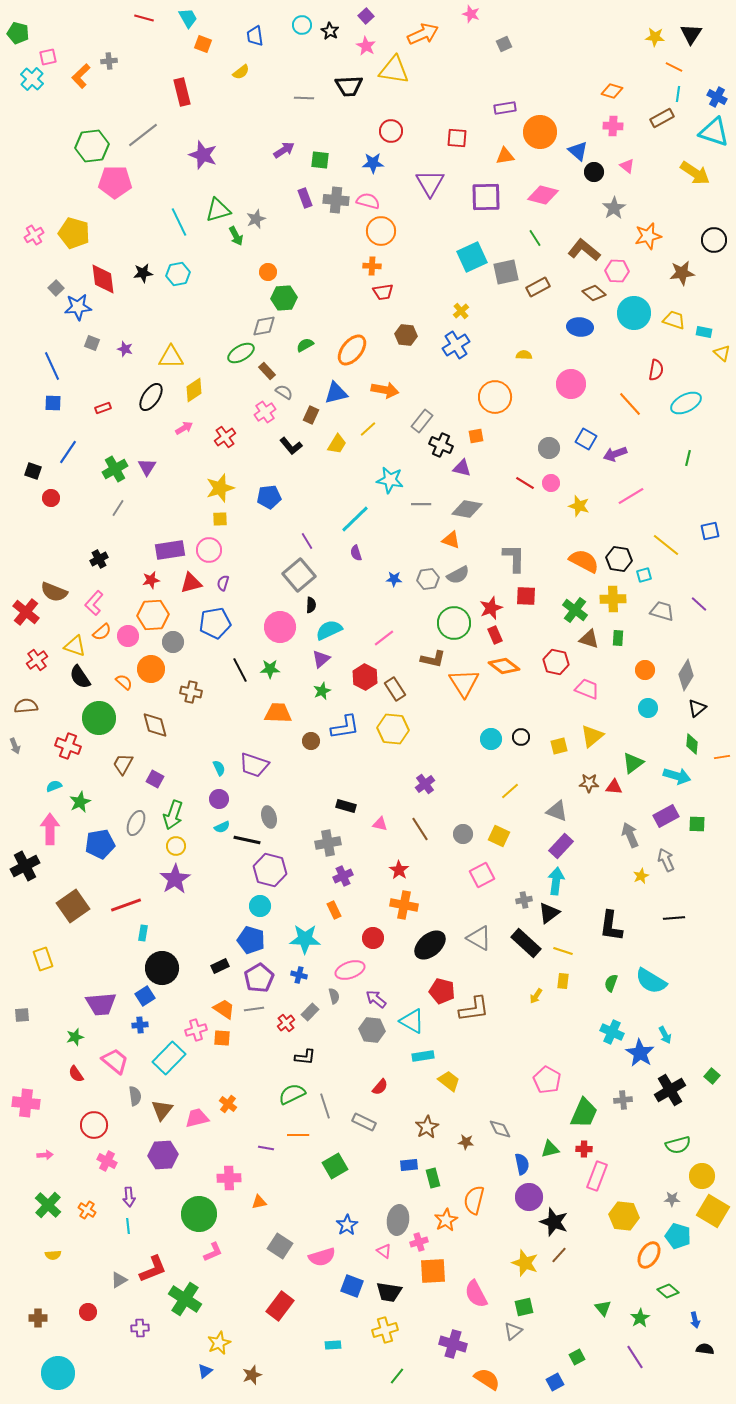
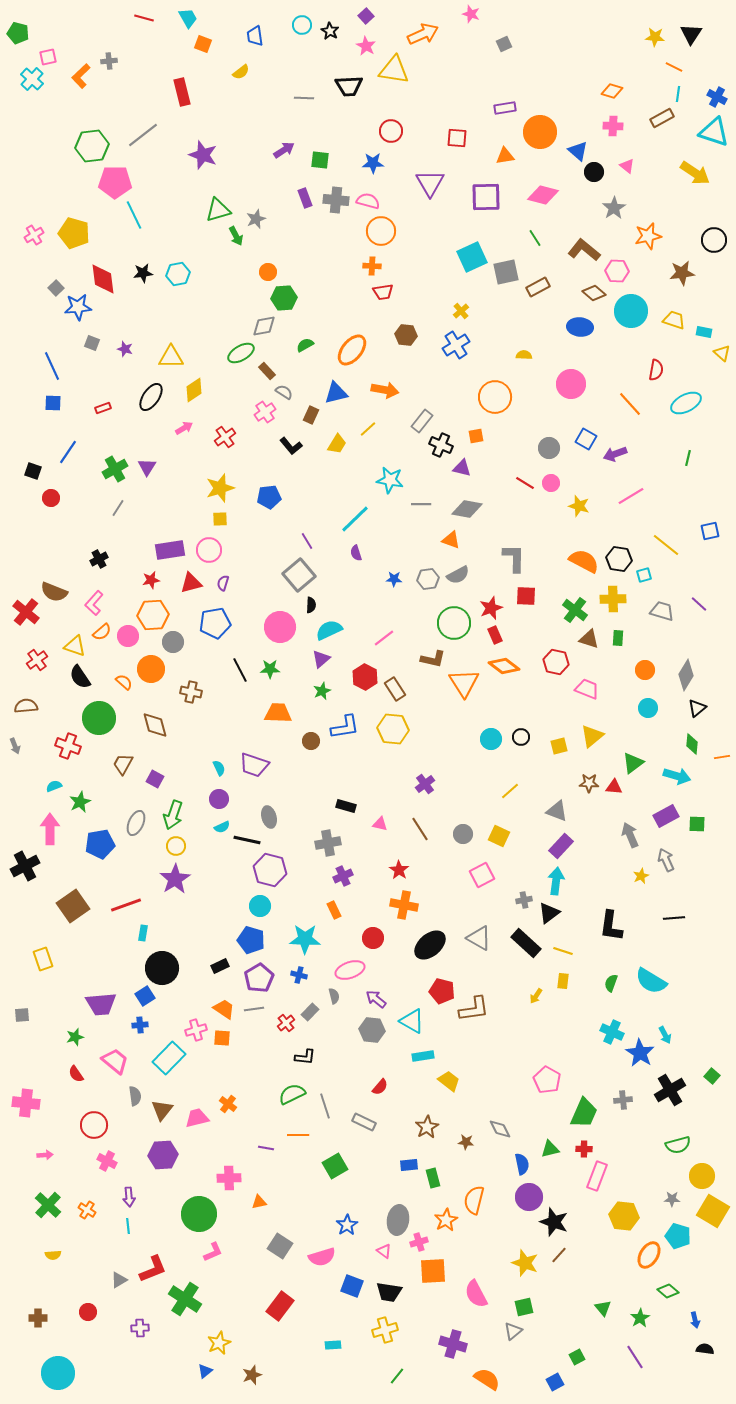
cyan line at (179, 222): moved 45 px left, 7 px up
cyan circle at (634, 313): moved 3 px left, 2 px up
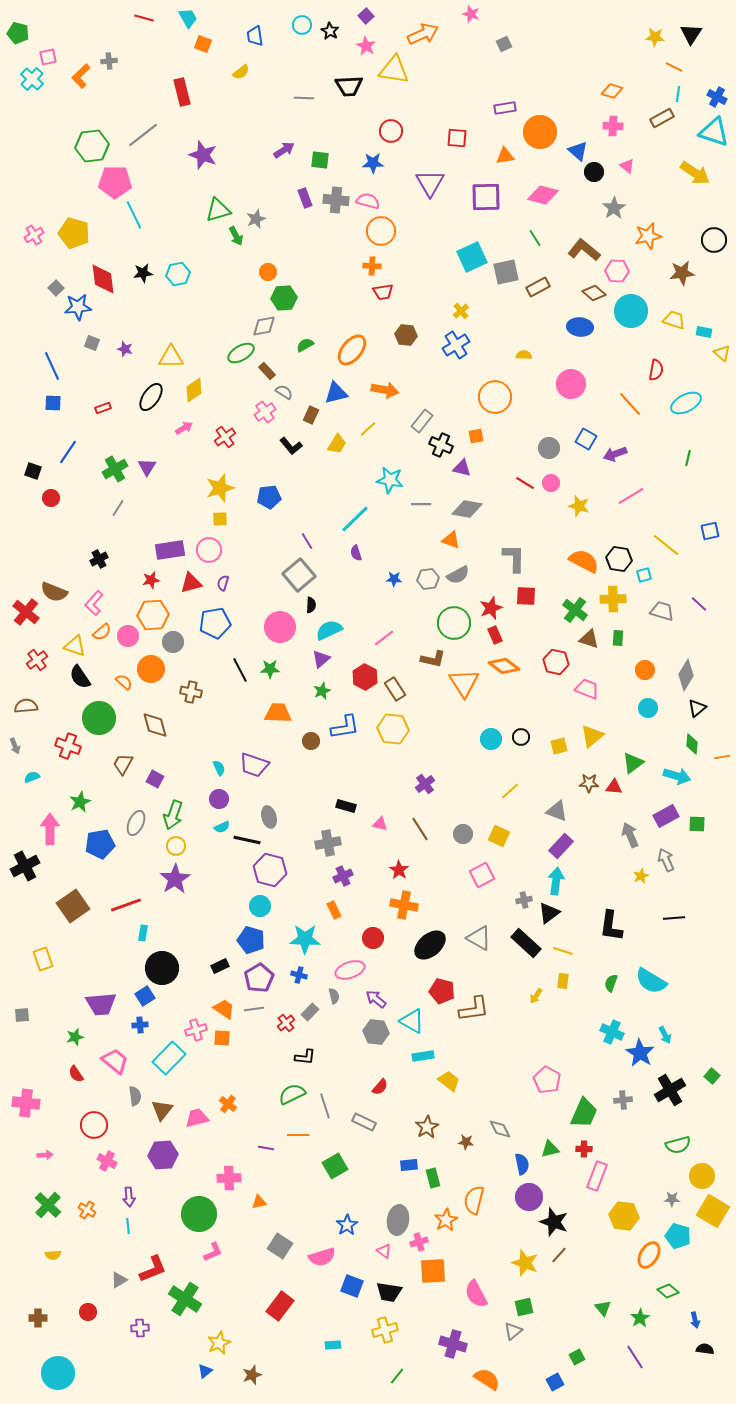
cyan semicircle at (54, 786): moved 22 px left, 9 px up
gray hexagon at (372, 1030): moved 4 px right, 2 px down
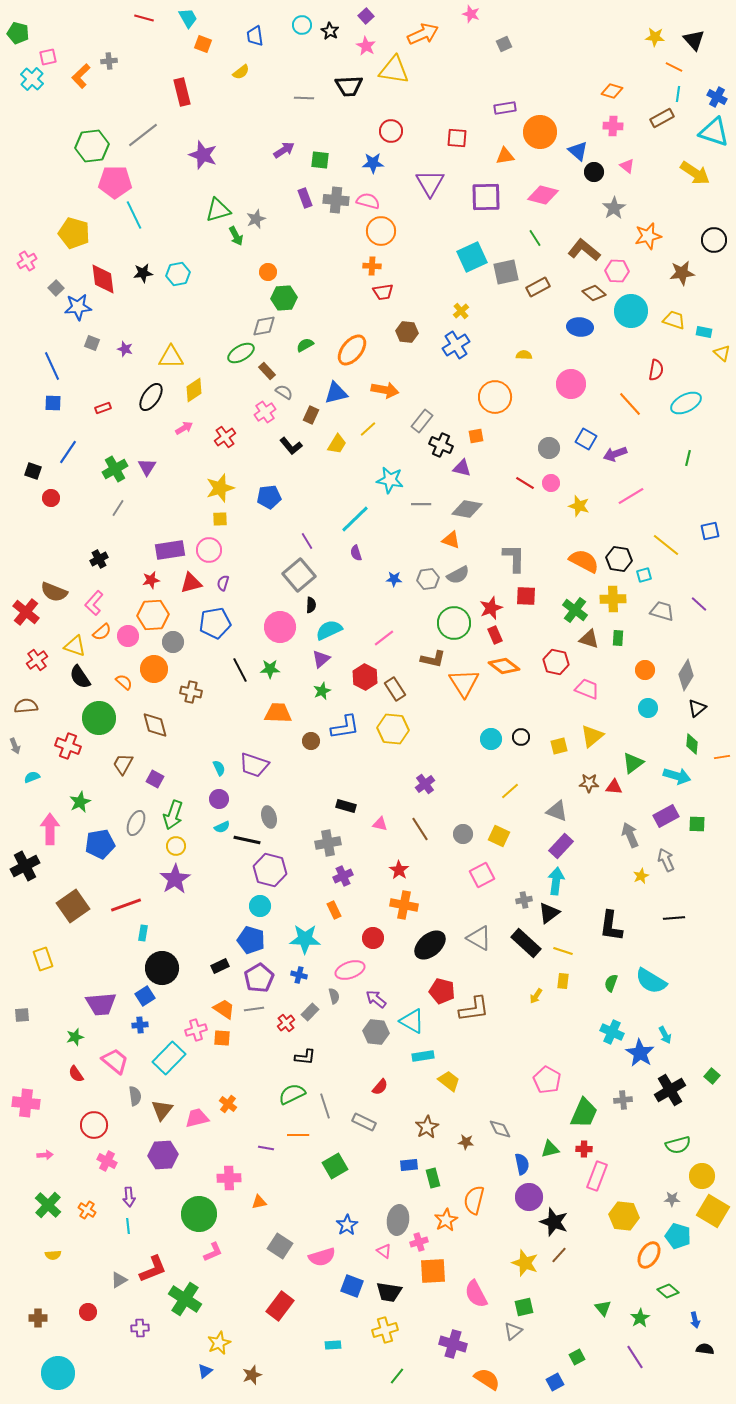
black triangle at (691, 34): moved 3 px right, 6 px down; rotated 15 degrees counterclockwise
pink cross at (34, 235): moved 7 px left, 26 px down
brown hexagon at (406, 335): moved 1 px right, 3 px up
orange circle at (151, 669): moved 3 px right
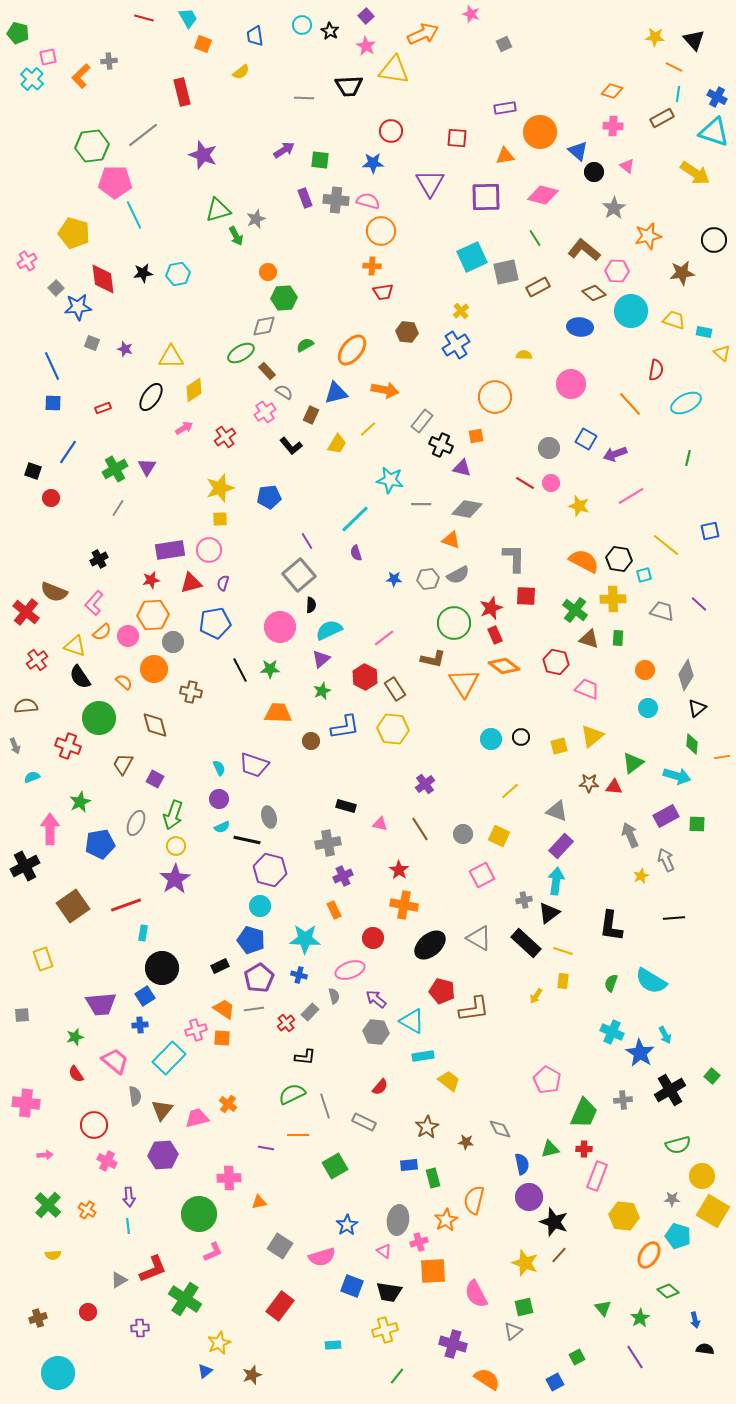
brown cross at (38, 1318): rotated 18 degrees counterclockwise
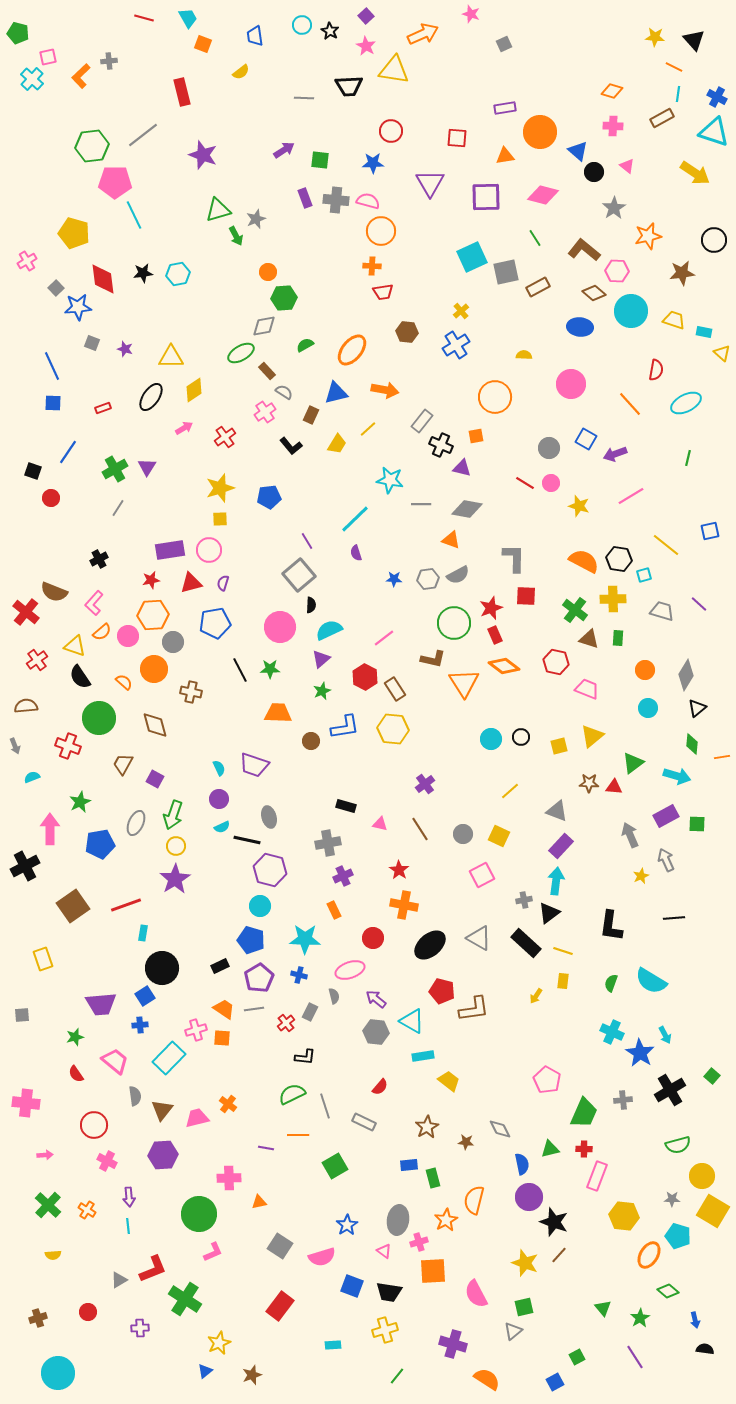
gray rectangle at (310, 1012): rotated 18 degrees counterclockwise
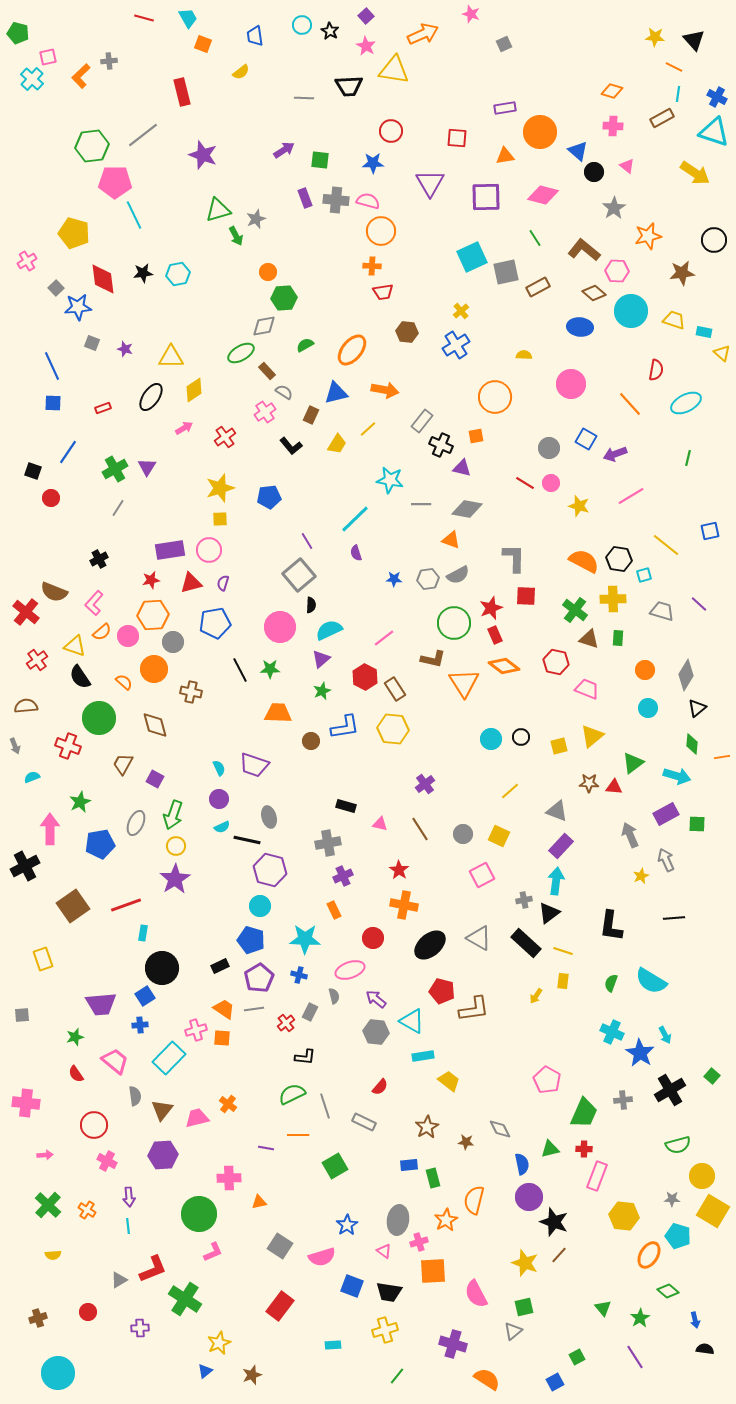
purple rectangle at (666, 816): moved 2 px up
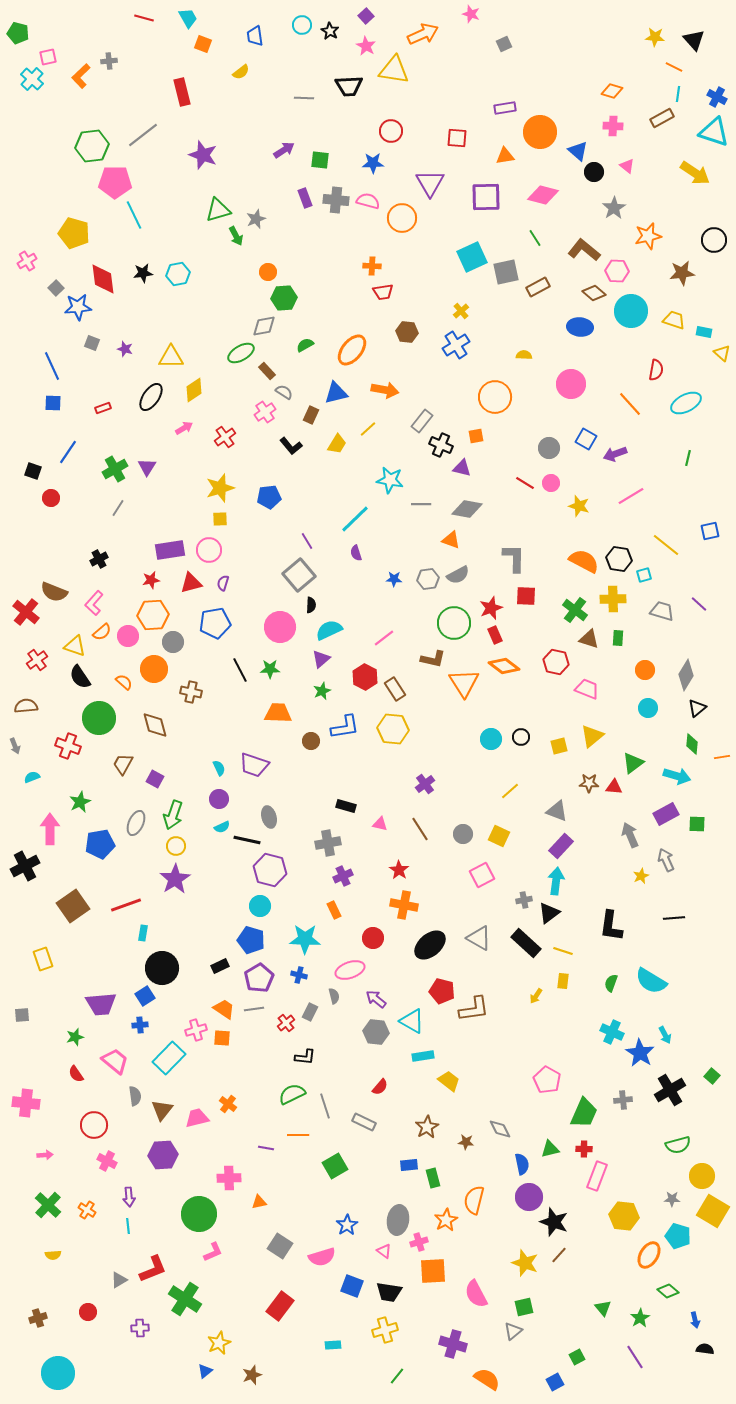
orange circle at (381, 231): moved 21 px right, 13 px up
